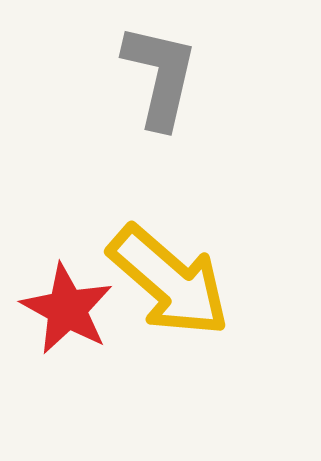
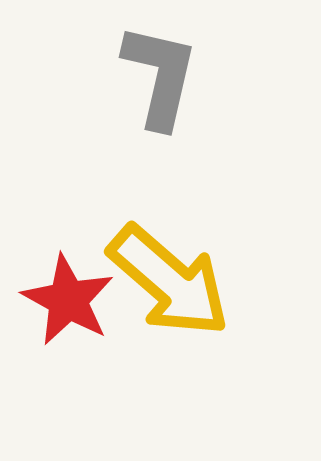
red star: moved 1 px right, 9 px up
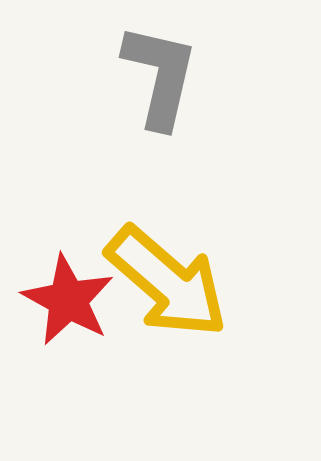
yellow arrow: moved 2 px left, 1 px down
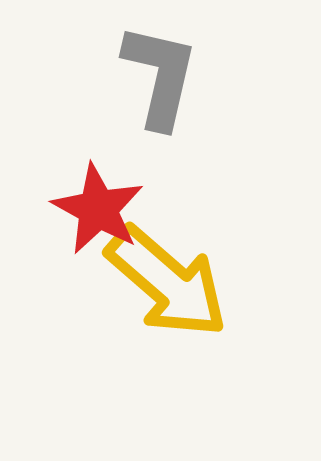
red star: moved 30 px right, 91 px up
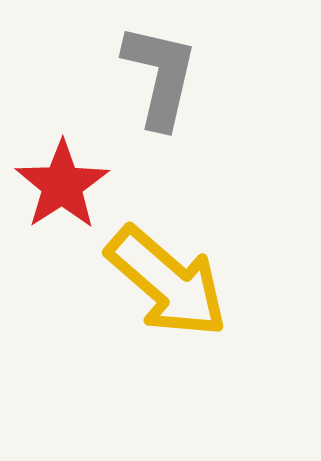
red star: moved 36 px left, 24 px up; rotated 10 degrees clockwise
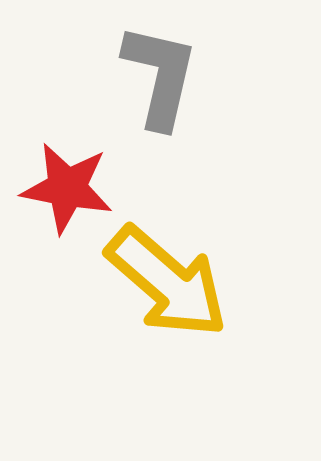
red star: moved 5 px right, 3 px down; rotated 28 degrees counterclockwise
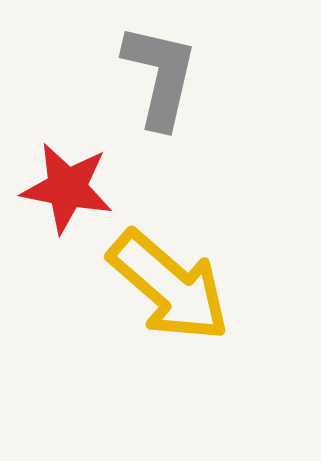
yellow arrow: moved 2 px right, 4 px down
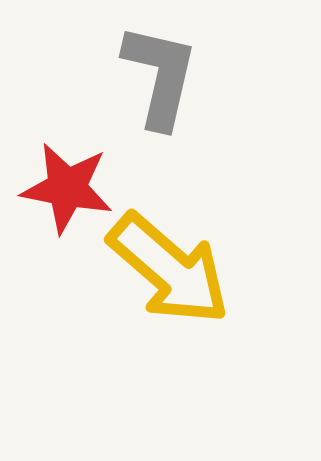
yellow arrow: moved 17 px up
